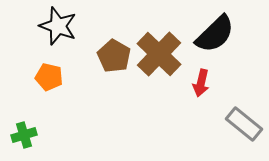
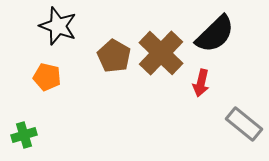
brown cross: moved 2 px right, 1 px up
orange pentagon: moved 2 px left
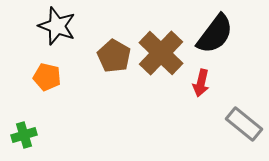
black star: moved 1 px left
black semicircle: rotated 9 degrees counterclockwise
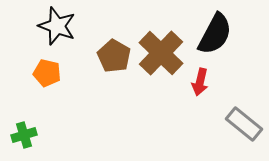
black semicircle: rotated 9 degrees counterclockwise
orange pentagon: moved 4 px up
red arrow: moved 1 px left, 1 px up
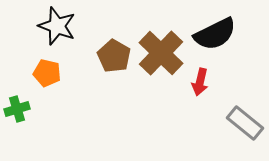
black semicircle: rotated 36 degrees clockwise
gray rectangle: moved 1 px right, 1 px up
green cross: moved 7 px left, 26 px up
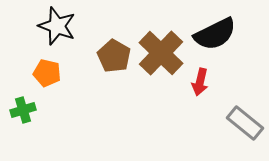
green cross: moved 6 px right, 1 px down
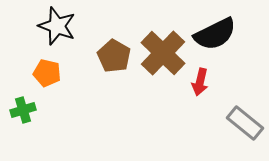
brown cross: moved 2 px right
